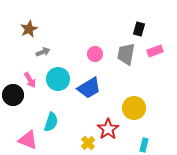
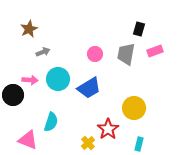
pink arrow: rotated 56 degrees counterclockwise
cyan rectangle: moved 5 px left, 1 px up
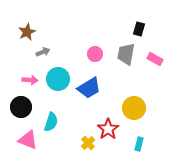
brown star: moved 2 px left, 3 px down
pink rectangle: moved 8 px down; rotated 49 degrees clockwise
black circle: moved 8 px right, 12 px down
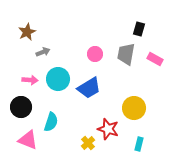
red star: rotated 20 degrees counterclockwise
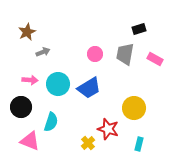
black rectangle: rotated 56 degrees clockwise
gray trapezoid: moved 1 px left
cyan circle: moved 5 px down
pink triangle: moved 2 px right, 1 px down
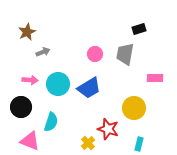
pink rectangle: moved 19 px down; rotated 28 degrees counterclockwise
